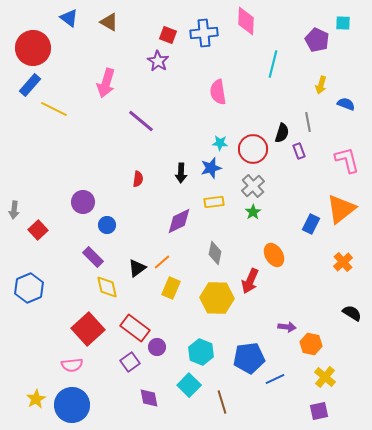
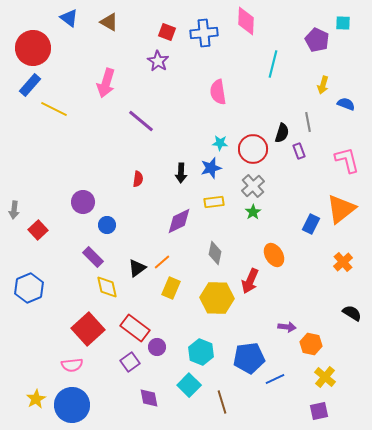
red square at (168, 35): moved 1 px left, 3 px up
yellow arrow at (321, 85): moved 2 px right
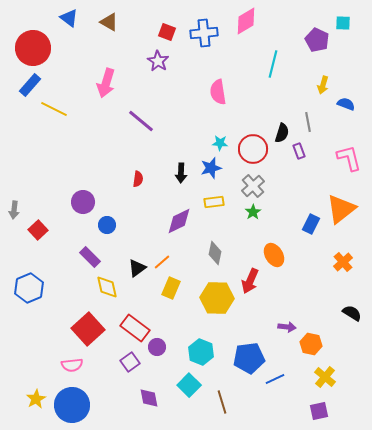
pink diamond at (246, 21): rotated 56 degrees clockwise
pink L-shape at (347, 160): moved 2 px right, 2 px up
purple rectangle at (93, 257): moved 3 px left
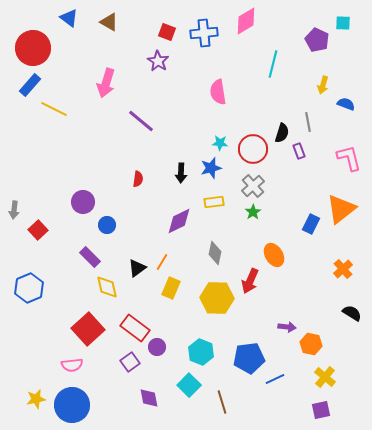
orange line at (162, 262): rotated 18 degrees counterclockwise
orange cross at (343, 262): moved 7 px down
yellow star at (36, 399): rotated 18 degrees clockwise
purple square at (319, 411): moved 2 px right, 1 px up
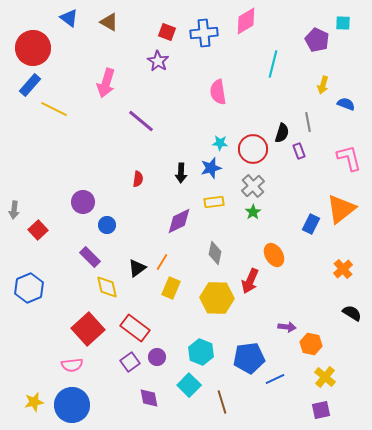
purple circle at (157, 347): moved 10 px down
yellow star at (36, 399): moved 2 px left, 3 px down
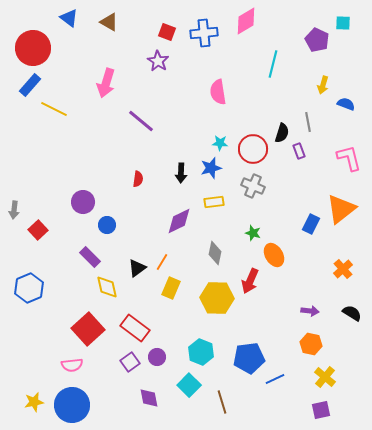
gray cross at (253, 186): rotated 25 degrees counterclockwise
green star at (253, 212): moved 21 px down; rotated 21 degrees counterclockwise
purple arrow at (287, 327): moved 23 px right, 16 px up
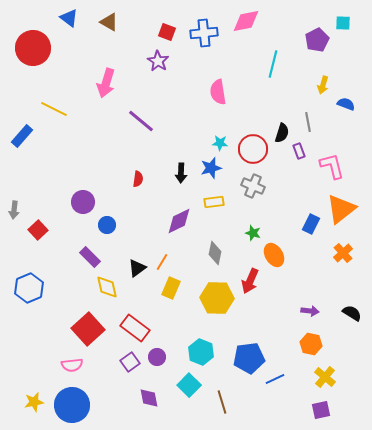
pink diamond at (246, 21): rotated 20 degrees clockwise
purple pentagon at (317, 40): rotated 20 degrees clockwise
blue rectangle at (30, 85): moved 8 px left, 51 px down
pink L-shape at (349, 158): moved 17 px left, 8 px down
orange cross at (343, 269): moved 16 px up
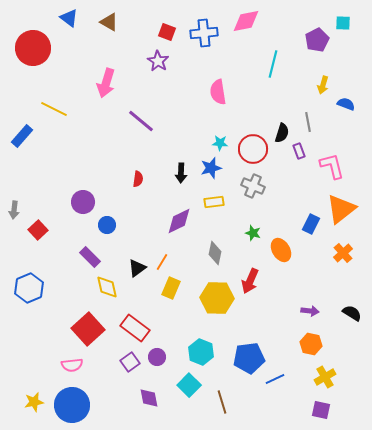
orange ellipse at (274, 255): moved 7 px right, 5 px up
yellow cross at (325, 377): rotated 20 degrees clockwise
purple square at (321, 410): rotated 24 degrees clockwise
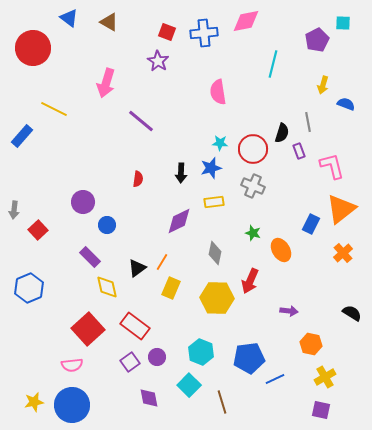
purple arrow at (310, 311): moved 21 px left
red rectangle at (135, 328): moved 2 px up
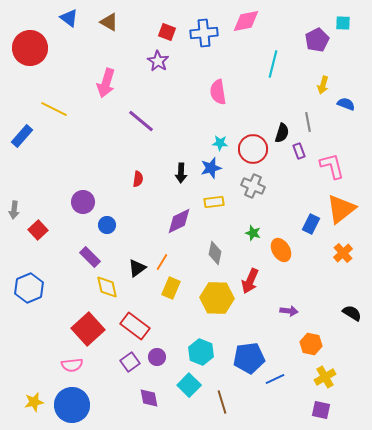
red circle at (33, 48): moved 3 px left
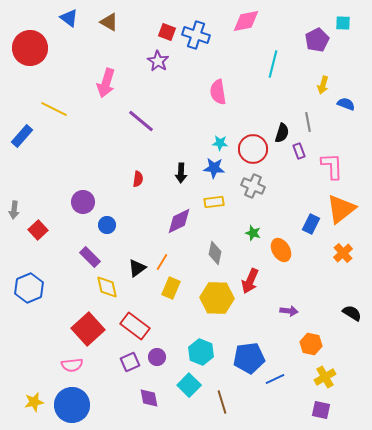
blue cross at (204, 33): moved 8 px left, 2 px down; rotated 24 degrees clockwise
pink L-shape at (332, 166): rotated 12 degrees clockwise
blue star at (211, 168): moved 3 px right; rotated 20 degrees clockwise
purple square at (130, 362): rotated 12 degrees clockwise
